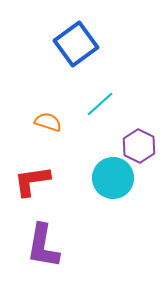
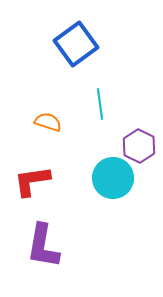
cyan line: rotated 56 degrees counterclockwise
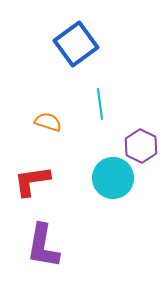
purple hexagon: moved 2 px right
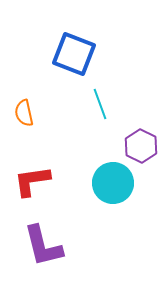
blue square: moved 2 px left, 10 px down; rotated 33 degrees counterclockwise
cyan line: rotated 12 degrees counterclockwise
orange semicircle: moved 24 px left, 9 px up; rotated 120 degrees counterclockwise
cyan circle: moved 5 px down
purple L-shape: rotated 24 degrees counterclockwise
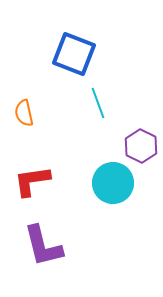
cyan line: moved 2 px left, 1 px up
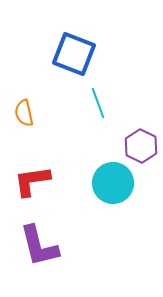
purple L-shape: moved 4 px left
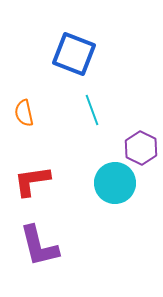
cyan line: moved 6 px left, 7 px down
purple hexagon: moved 2 px down
cyan circle: moved 2 px right
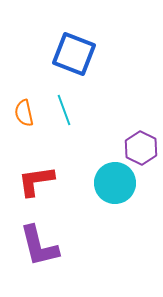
cyan line: moved 28 px left
red L-shape: moved 4 px right
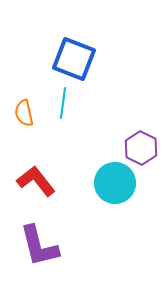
blue square: moved 5 px down
cyan line: moved 1 px left, 7 px up; rotated 28 degrees clockwise
red L-shape: rotated 60 degrees clockwise
